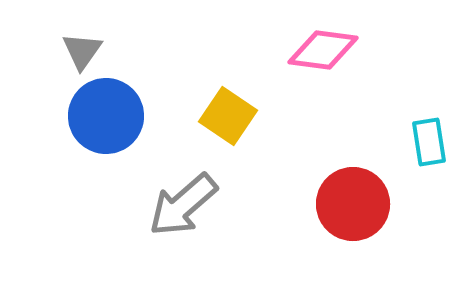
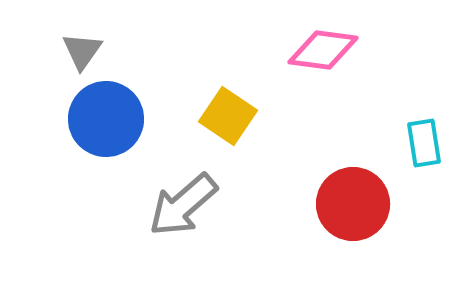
blue circle: moved 3 px down
cyan rectangle: moved 5 px left, 1 px down
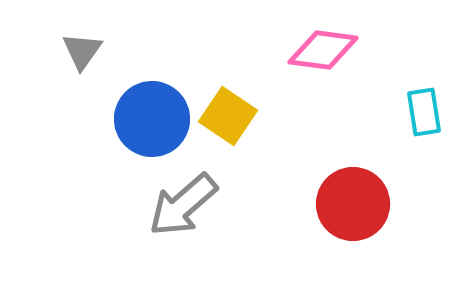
blue circle: moved 46 px right
cyan rectangle: moved 31 px up
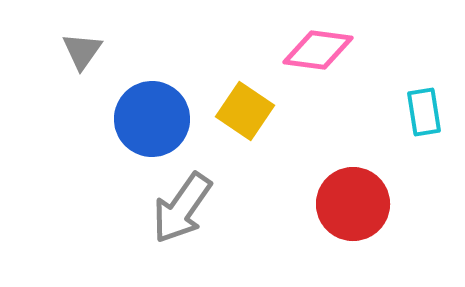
pink diamond: moved 5 px left
yellow square: moved 17 px right, 5 px up
gray arrow: moved 1 px left, 3 px down; rotated 14 degrees counterclockwise
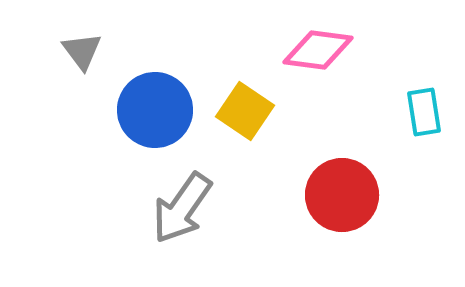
gray triangle: rotated 12 degrees counterclockwise
blue circle: moved 3 px right, 9 px up
red circle: moved 11 px left, 9 px up
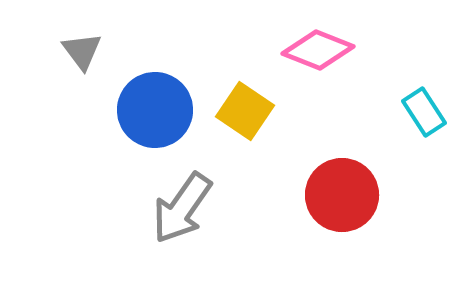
pink diamond: rotated 14 degrees clockwise
cyan rectangle: rotated 24 degrees counterclockwise
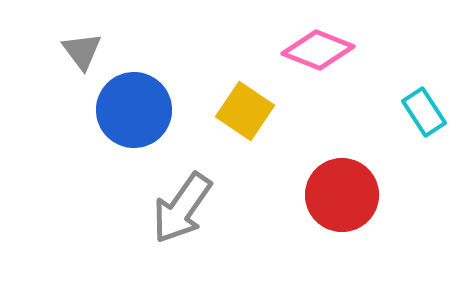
blue circle: moved 21 px left
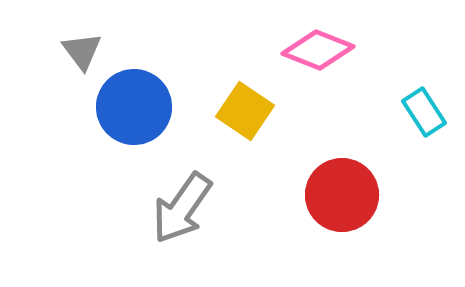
blue circle: moved 3 px up
